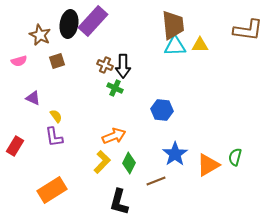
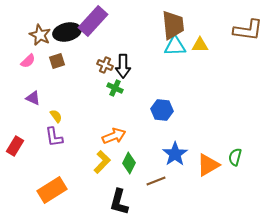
black ellipse: moved 2 px left, 8 px down; rotated 68 degrees clockwise
pink semicircle: moved 9 px right; rotated 28 degrees counterclockwise
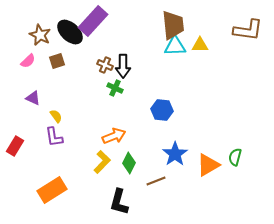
black ellipse: moved 3 px right; rotated 56 degrees clockwise
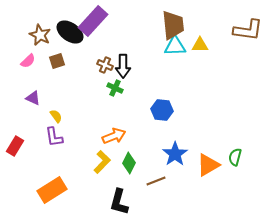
black ellipse: rotated 8 degrees counterclockwise
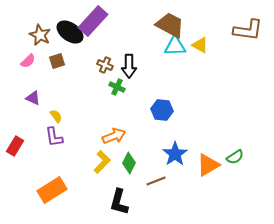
brown trapezoid: moved 3 px left; rotated 56 degrees counterclockwise
yellow triangle: rotated 30 degrees clockwise
black arrow: moved 6 px right
green cross: moved 2 px right, 1 px up
green semicircle: rotated 138 degrees counterclockwise
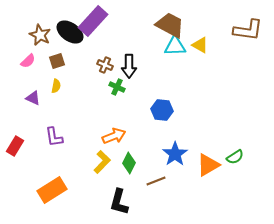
yellow semicircle: moved 30 px up; rotated 48 degrees clockwise
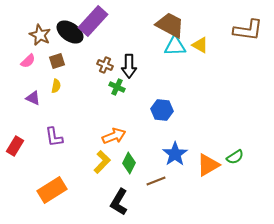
black L-shape: rotated 16 degrees clockwise
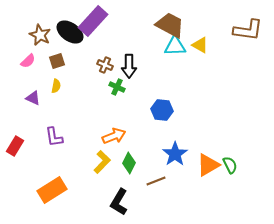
green semicircle: moved 5 px left, 8 px down; rotated 84 degrees counterclockwise
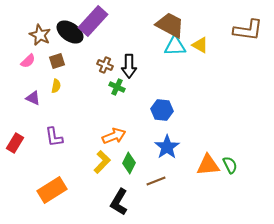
red rectangle: moved 3 px up
blue star: moved 8 px left, 7 px up
orange triangle: rotated 25 degrees clockwise
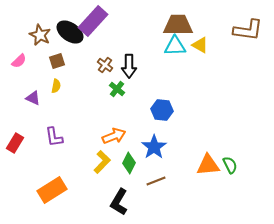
brown trapezoid: moved 8 px right; rotated 28 degrees counterclockwise
pink semicircle: moved 9 px left
brown cross: rotated 14 degrees clockwise
green cross: moved 2 px down; rotated 14 degrees clockwise
blue star: moved 13 px left
